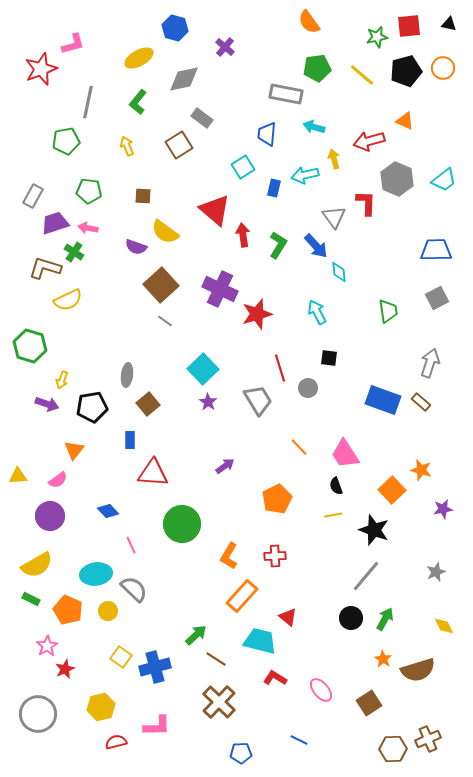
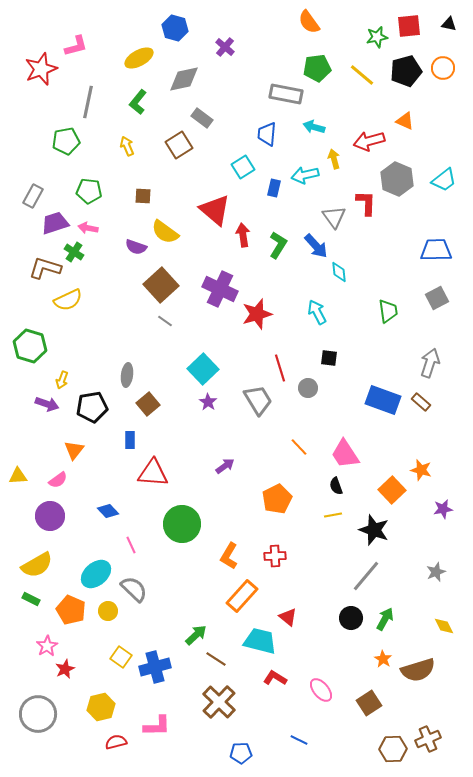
pink L-shape at (73, 44): moved 3 px right, 2 px down
cyan ellipse at (96, 574): rotated 32 degrees counterclockwise
orange pentagon at (68, 610): moved 3 px right
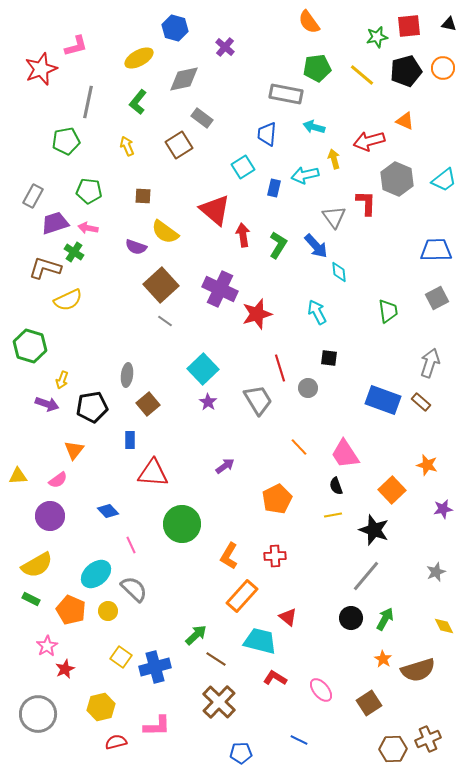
orange star at (421, 470): moved 6 px right, 5 px up
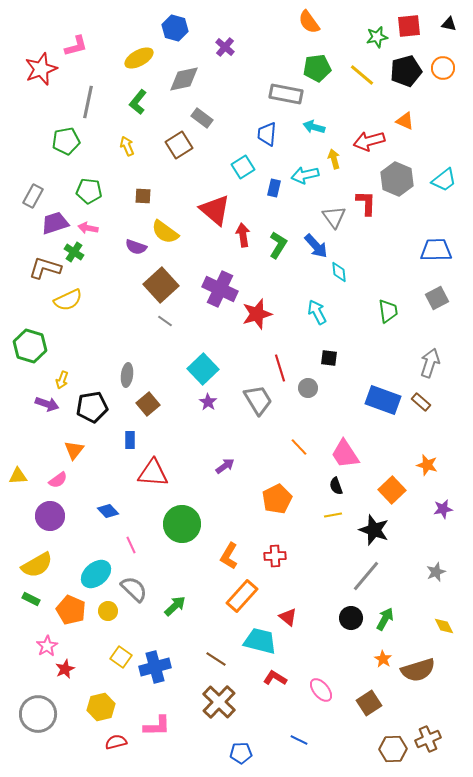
green arrow at (196, 635): moved 21 px left, 29 px up
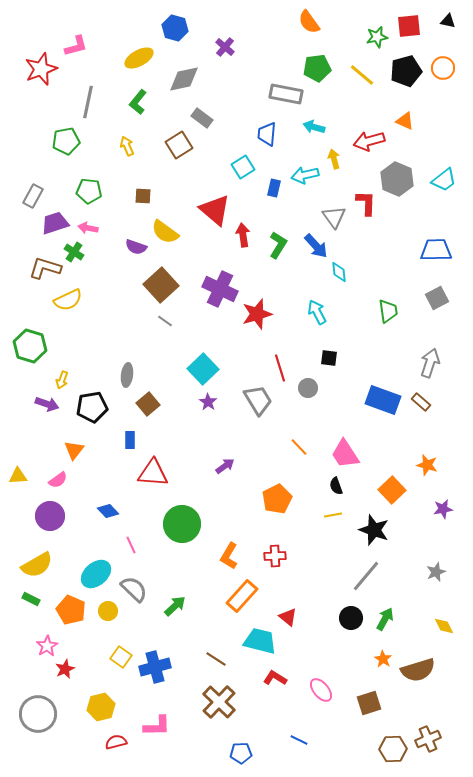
black triangle at (449, 24): moved 1 px left, 3 px up
brown square at (369, 703): rotated 15 degrees clockwise
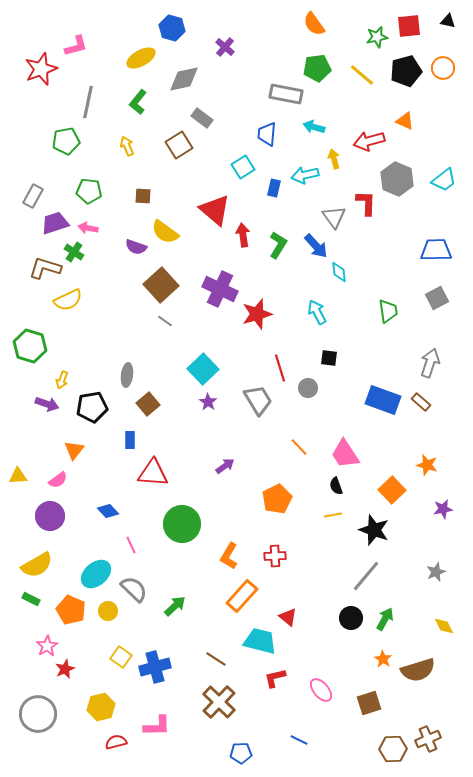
orange semicircle at (309, 22): moved 5 px right, 2 px down
blue hexagon at (175, 28): moved 3 px left
yellow ellipse at (139, 58): moved 2 px right
red L-shape at (275, 678): rotated 45 degrees counterclockwise
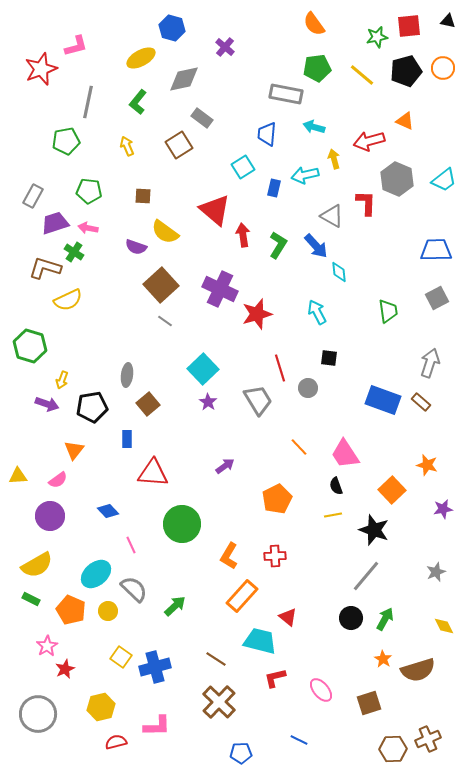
gray triangle at (334, 217): moved 2 px left, 1 px up; rotated 25 degrees counterclockwise
blue rectangle at (130, 440): moved 3 px left, 1 px up
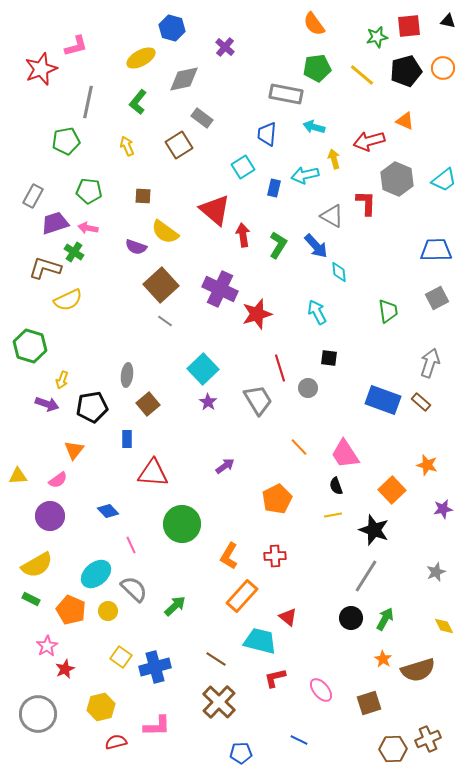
gray line at (366, 576): rotated 8 degrees counterclockwise
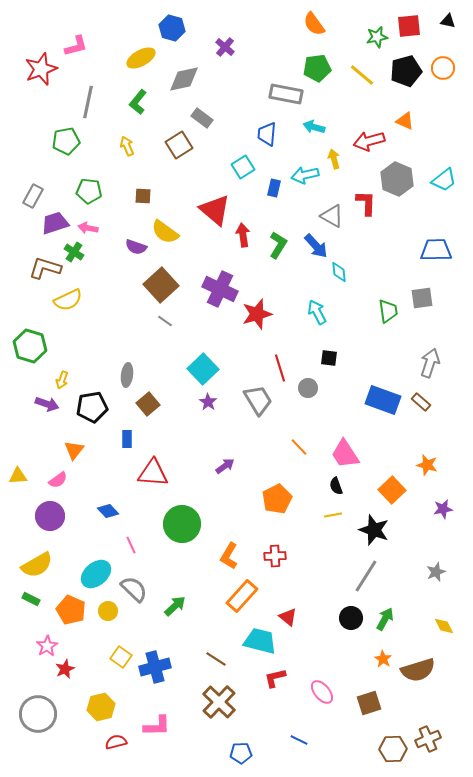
gray square at (437, 298): moved 15 px left; rotated 20 degrees clockwise
pink ellipse at (321, 690): moved 1 px right, 2 px down
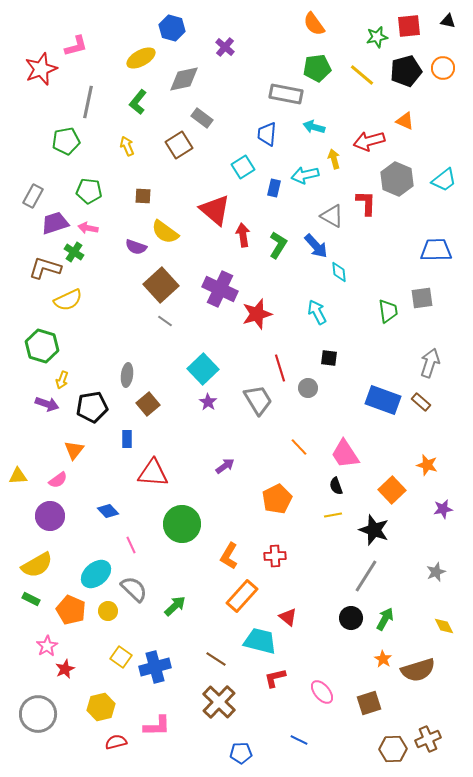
green hexagon at (30, 346): moved 12 px right
